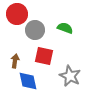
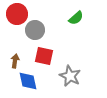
green semicircle: moved 11 px right, 10 px up; rotated 119 degrees clockwise
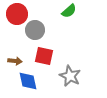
green semicircle: moved 7 px left, 7 px up
brown arrow: rotated 88 degrees clockwise
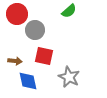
gray star: moved 1 px left, 1 px down
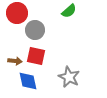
red circle: moved 1 px up
red square: moved 8 px left
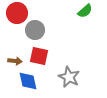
green semicircle: moved 16 px right
red square: moved 3 px right
